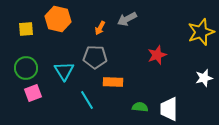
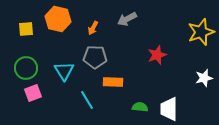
orange arrow: moved 7 px left
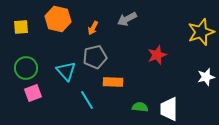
yellow square: moved 5 px left, 2 px up
gray pentagon: rotated 15 degrees counterclockwise
cyan triangle: moved 2 px right; rotated 10 degrees counterclockwise
white star: moved 2 px right, 1 px up
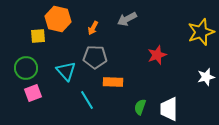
yellow square: moved 17 px right, 9 px down
gray pentagon: rotated 15 degrees clockwise
green semicircle: rotated 77 degrees counterclockwise
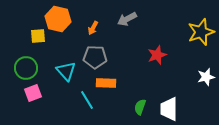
orange rectangle: moved 7 px left, 1 px down
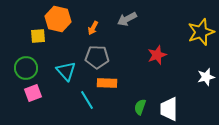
gray pentagon: moved 2 px right
orange rectangle: moved 1 px right
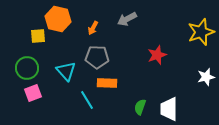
green circle: moved 1 px right
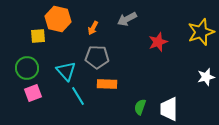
red star: moved 1 px right, 13 px up
orange rectangle: moved 1 px down
cyan line: moved 9 px left, 4 px up
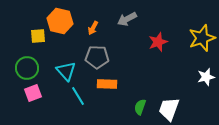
orange hexagon: moved 2 px right, 2 px down
yellow star: moved 1 px right, 6 px down
white trapezoid: rotated 20 degrees clockwise
